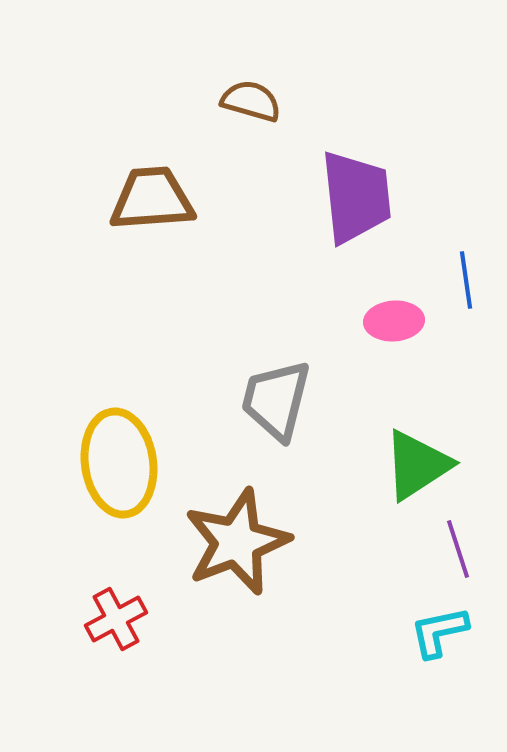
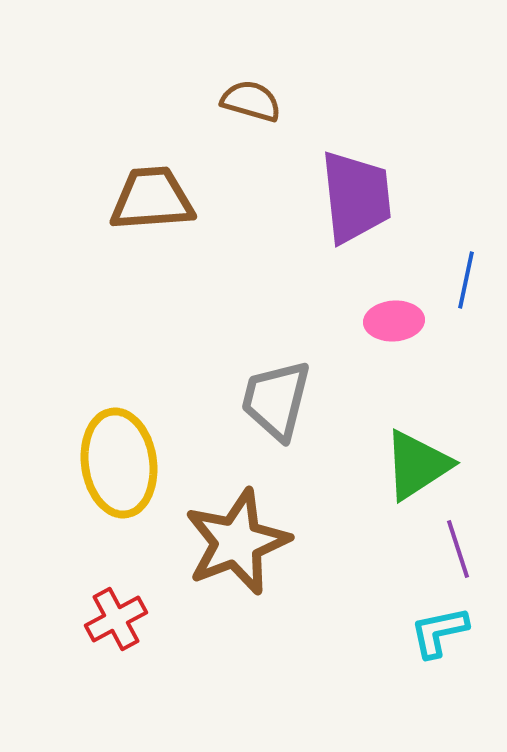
blue line: rotated 20 degrees clockwise
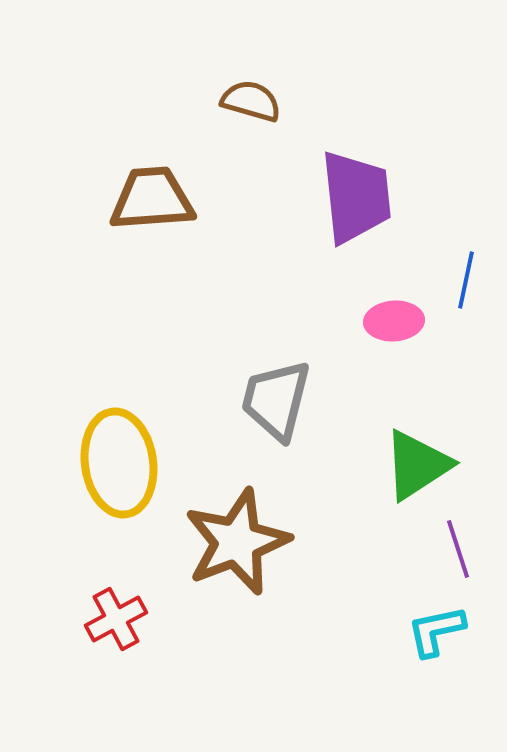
cyan L-shape: moved 3 px left, 1 px up
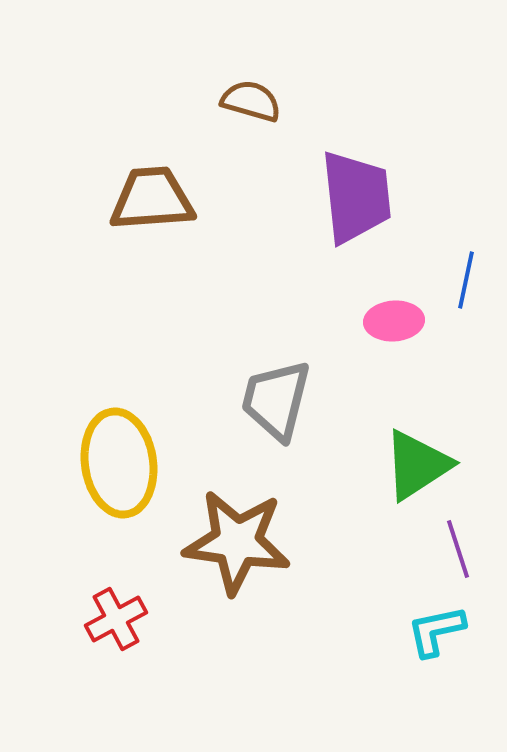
brown star: rotated 29 degrees clockwise
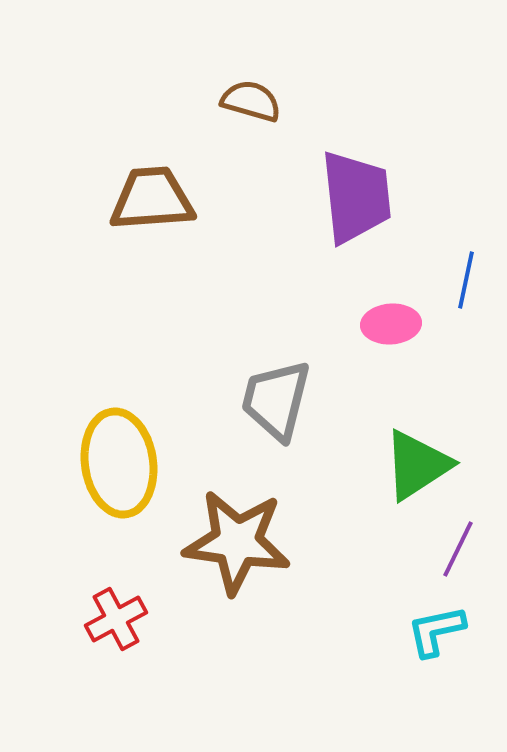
pink ellipse: moved 3 px left, 3 px down
purple line: rotated 44 degrees clockwise
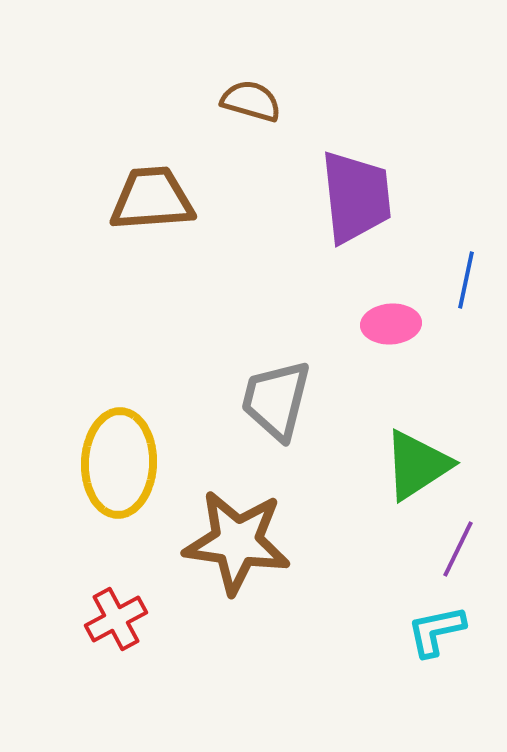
yellow ellipse: rotated 10 degrees clockwise
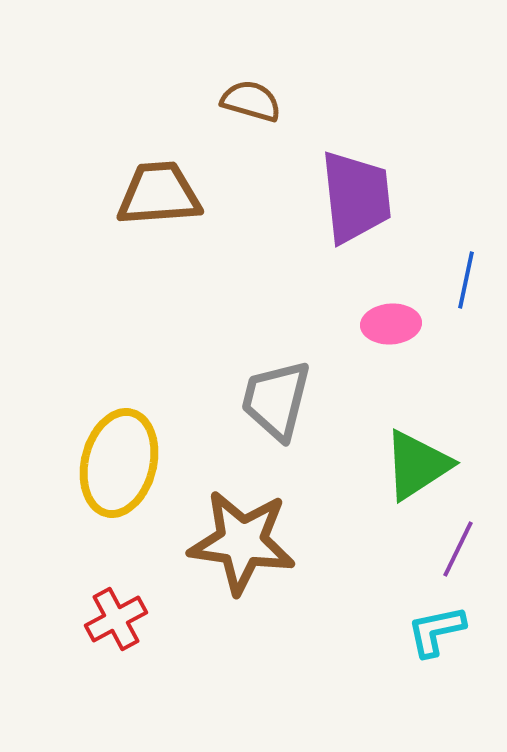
brown trapezoid: moved 7 px right, 5 px up
yellow ellipse: rotated 12 degrees clockwise
brown star: moved 5 px right
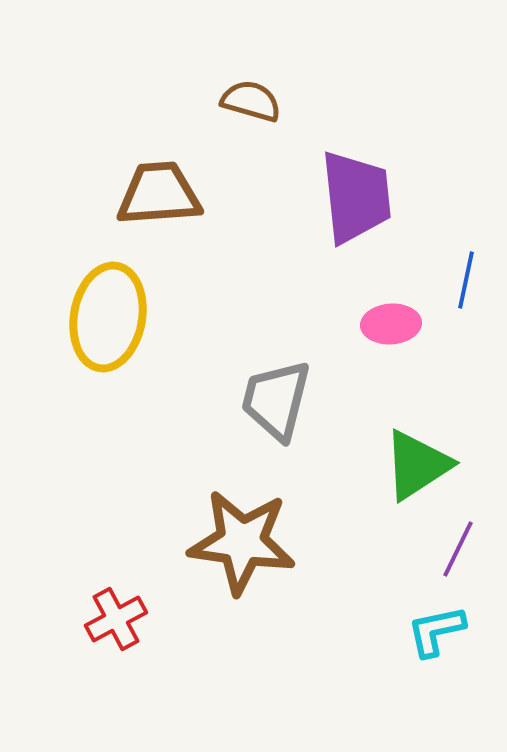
yellow ellipse: moved 11 px left, 146 px up; rotated 4 degrees counterclockwise
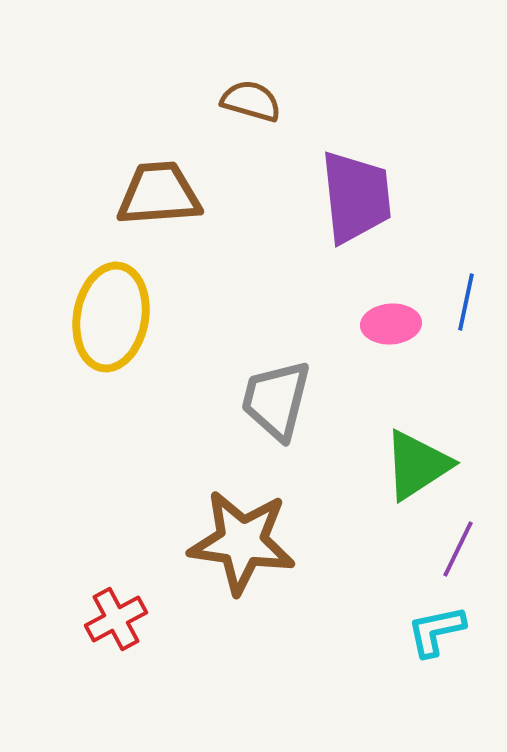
blue line: moved 22 px down
yellow ellipse: moved 3 px right
